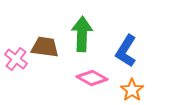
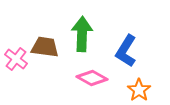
orange star: moved 7 px right
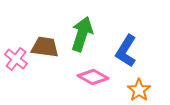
green arrow: rotated 16 degrees clockwise
pink diamond: moved 1 px right, 1 px up
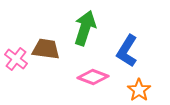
green arrow: moved 3 px right, 6 px up
brown trapezoid: moved 1 px right, 2 px down
blue L-shape: moved 1 px right
pink diamond: rotated 8 degrees counterclockwise
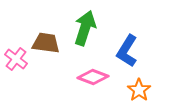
brown trapezoid: moved 6 px up
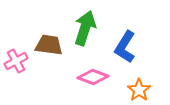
brown trapezoid: moved 3 px right, 2 px down
blue L-shape: moved 2 px left, 4 px up
pink cross: moved 2 px down; rotated 25 degrees clockwise
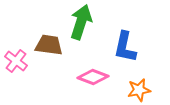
green arrow: moved 4 px left, 6 px up
blue L-shape: rotated 20 degrees counterclockwise
pink cross: rotated 25 degrees counterclockwise
orange star: rotated 25 degrees clockwise
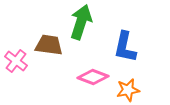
orange star: moved 11 px left
